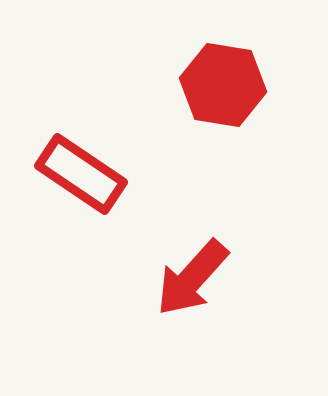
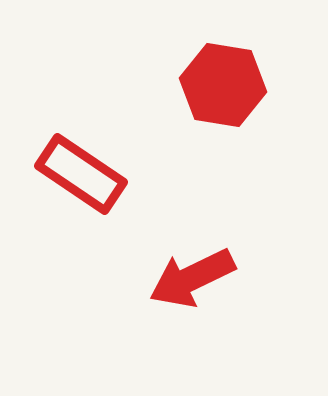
red arrow: rotated 22 degrees clockwise
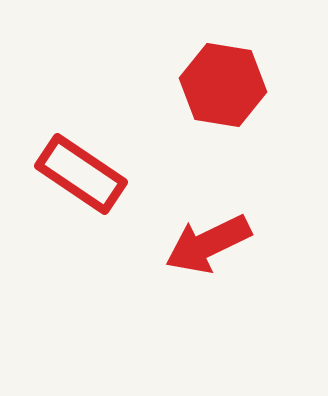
red arrow: moved 16 px right, 34 px up
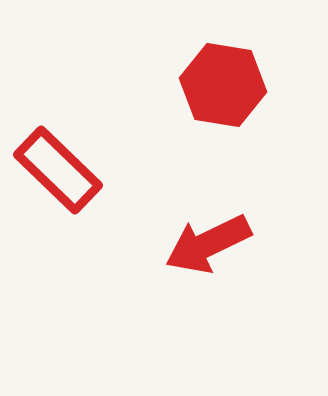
red rectangle: moved 23 px left, 4 px up; rotated 10 degrees clockwise
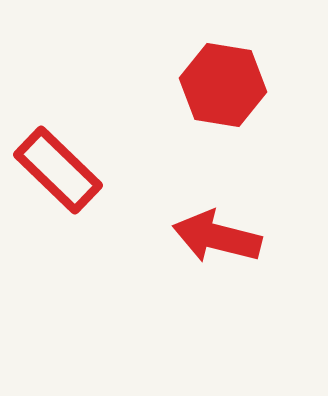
red arrow: moved 9 px right, 7 px up; rotated 40 degrees clockwise
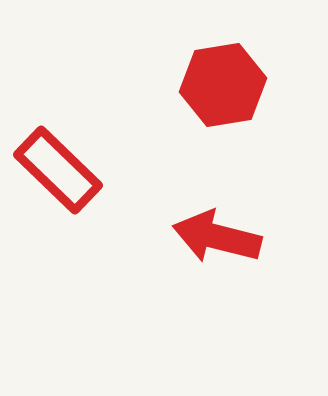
red hexagon: rotated 18 degrees counterclockwise
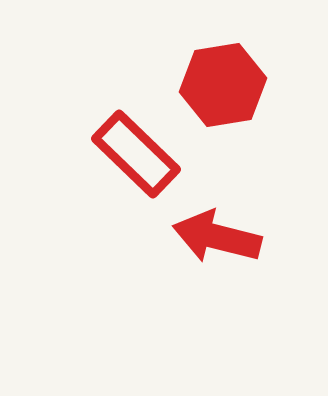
red rectangle: moved 78 px right, 16 px up
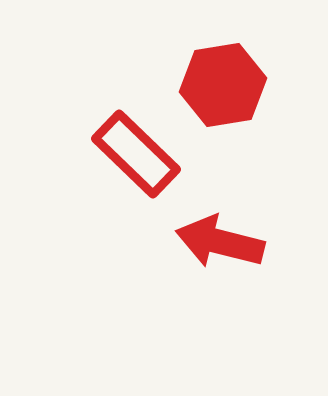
red arrow: moved 3 px right, 5 px down
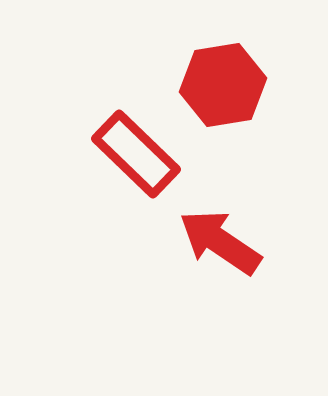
red arrow: rotated 20 degrees clockwise
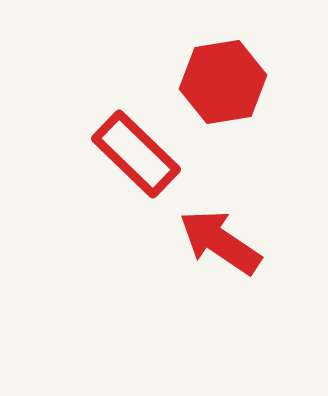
red hexagon: moved 3 px up
